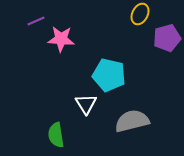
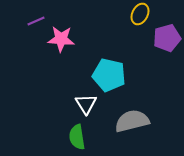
green semicircle: moved 21 px right, 2 px down
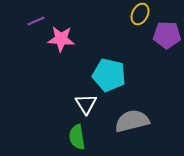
purple pentagon: moved 3 px up; rotated 16 degrees clockwise
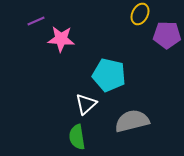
white triangle: rotated 20 degrees clockwise
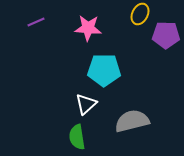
purple line: moved 1 px down
purple pentagon: moved 1 px left
pink star: moved 27 px right, 11 px up
cyan pentagon: moved 5 px left, 5 px up; rotated 12 degrees counterclockwise
